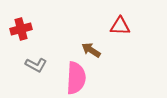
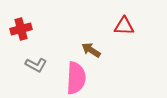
red triangle: moved 4 px right
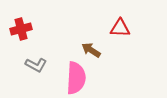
red triangle: moved 4 px left, 2 px down
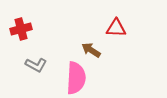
red triangle: moved 4 px left
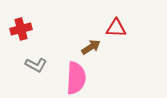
brown arrow: moved 3 px up; rotated 114 degrees clockwise
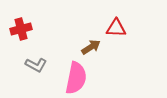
pink semicircle: rotated 8 degrees clockwise
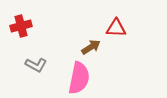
red cross: moved 3 px up
pink semicircle: moved 3 px right
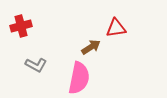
red triangle: rotated 10 degrees counterclockwise
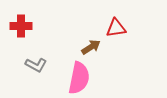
red cross: rotated 15 degrees clockwise
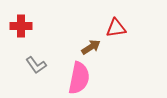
gray L-shape: rotated 25 degrees clockwise
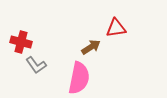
red cross: moved 16 px down; rotated 15 degrees clockwise
